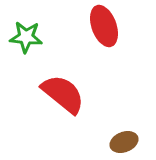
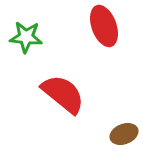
brown ellipse: moved 8 px up
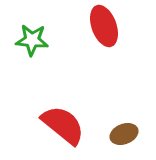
green star: moved 6 px right, 3 px down
red semicircle: moved 31 px down
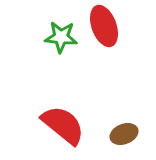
green star: moved 29 px right, 3 px up
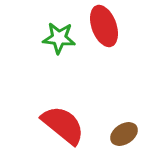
green star: moved 2 px left, 1 px down
brown ellipse: rotated 12 degrees counterclockwise
